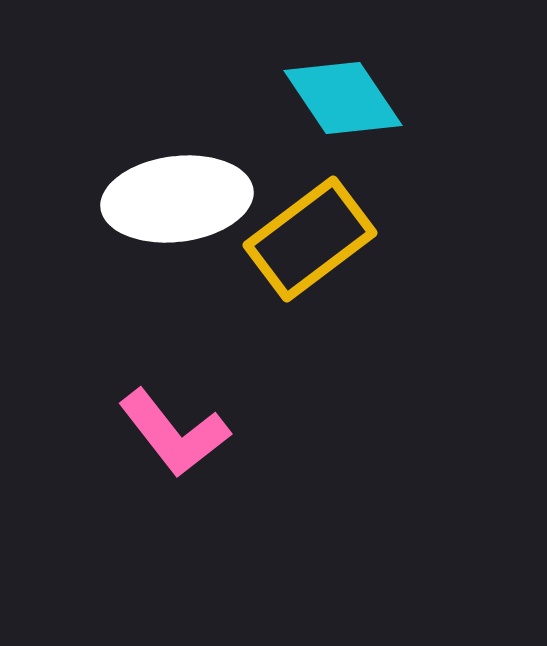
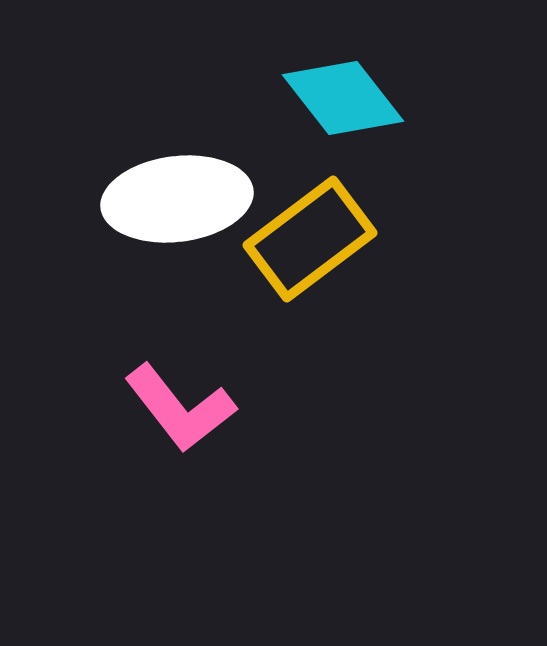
cyan diamond: rotated 4 degrees counterclockwise
pink L-shape: moved 6 px right, 25 px up
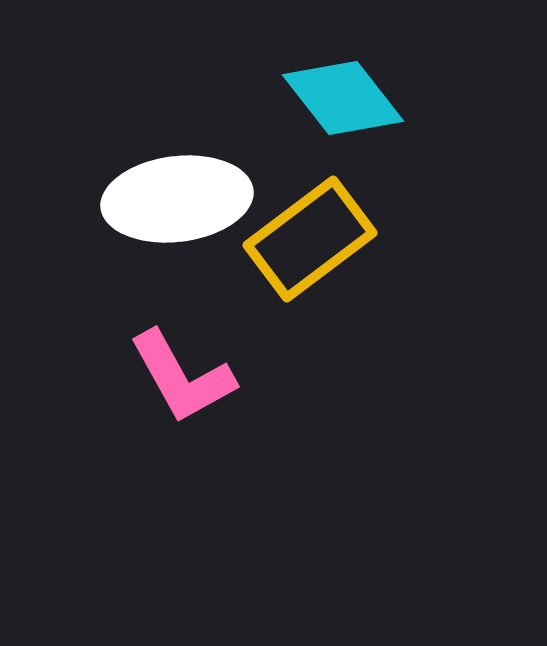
pink L-shape: moved 2 px right, 31 px up; rotated 9 degrees clockwise
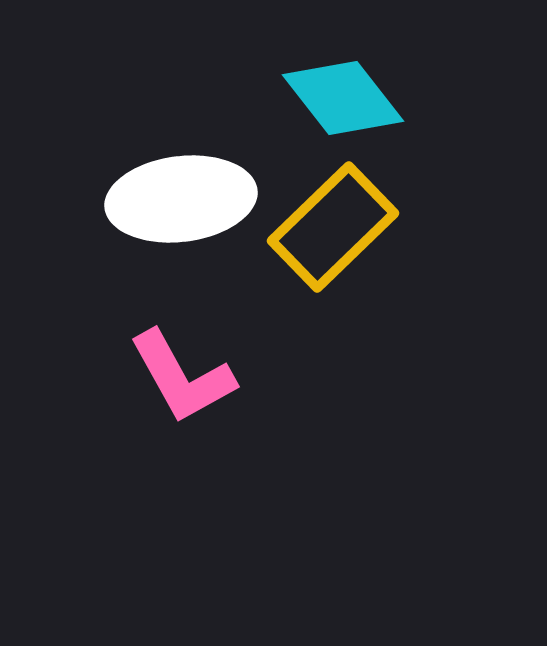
white ellipse: moved 4 px right
yellow rectangle: moved 23 px right, 12 px up; rotated 7 degrees counterclockwise
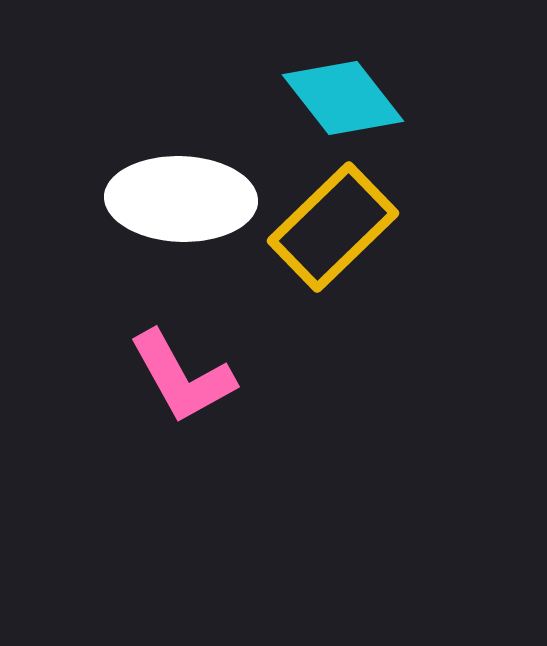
white ellipse: rotated 9 degrees clockwise
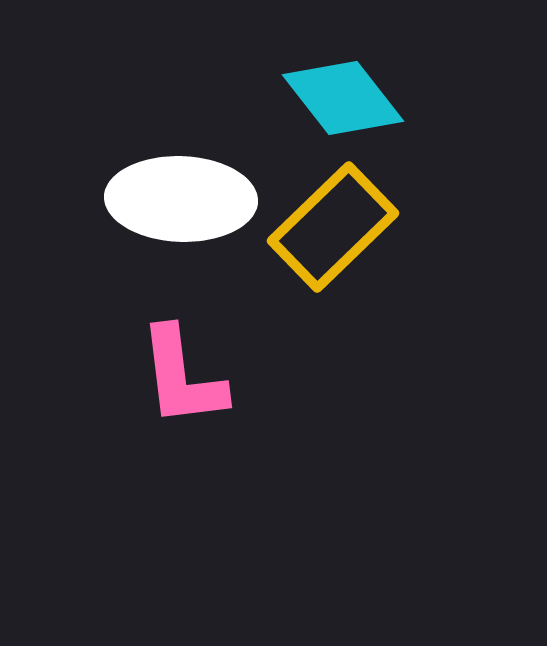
pink L-shape: rotated 22 degrees clockwise
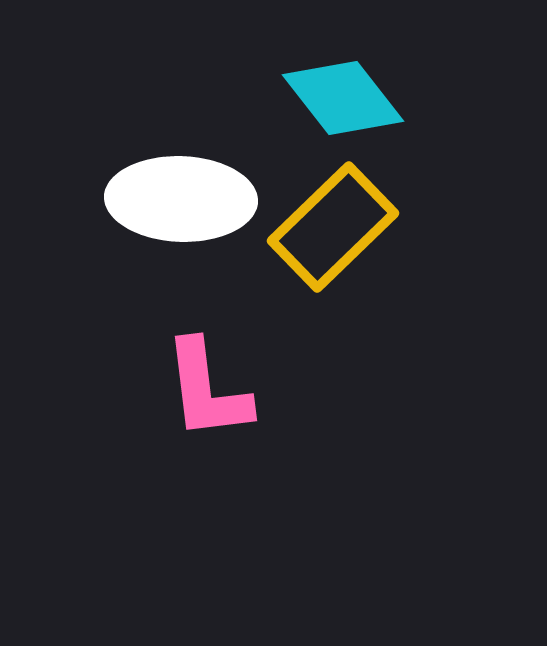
pink L-shape: moved 25 px right, 13 px down
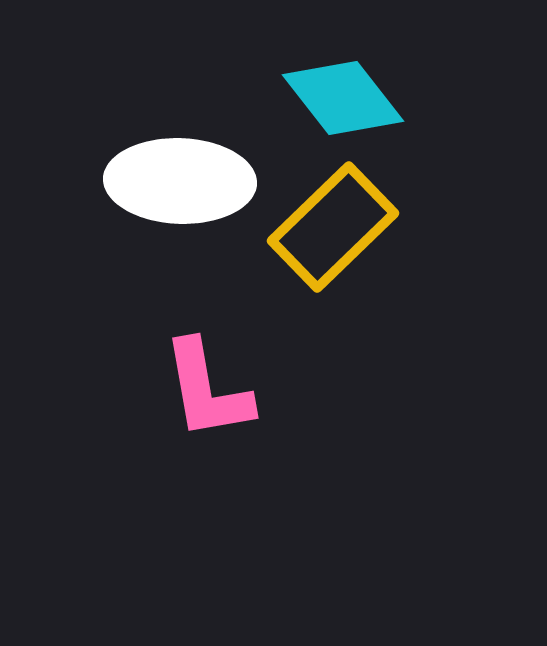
white ellipse: moved 1 px left, 18 px up
pink L-shape: rotated 3 degrees counterclockwise
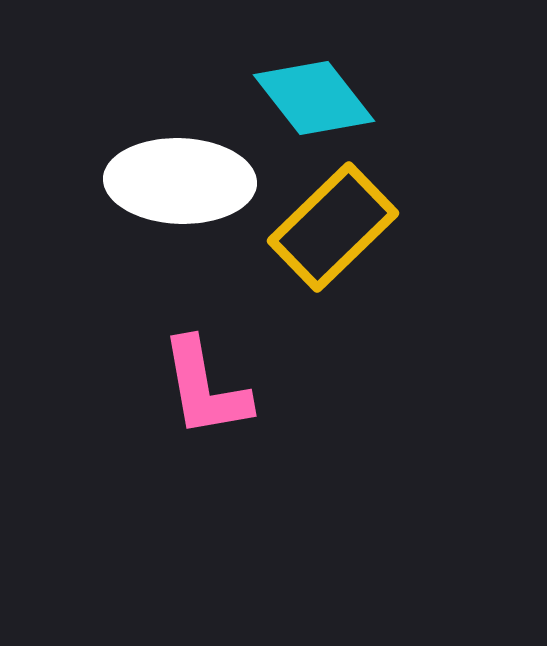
cyan diamond: moved 29 px left
pink L-shape: moved 2 px left, 2 px up
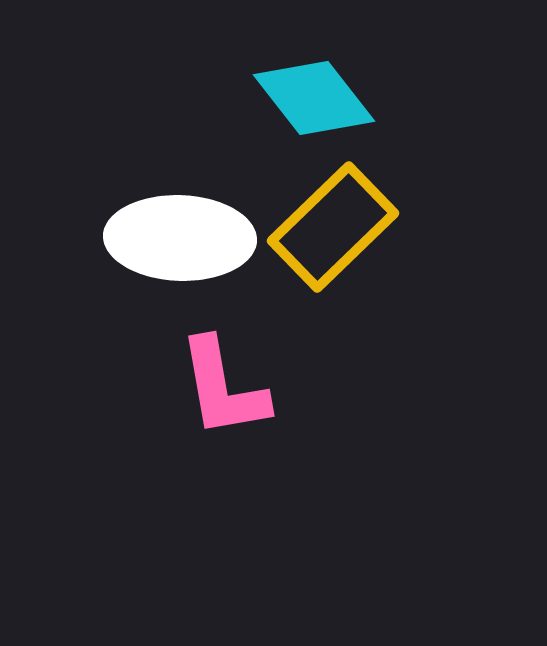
white ellipse: moved 57 px down
pink L-shape: moved 18 px right
